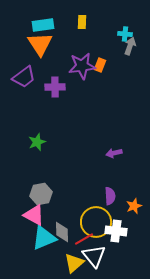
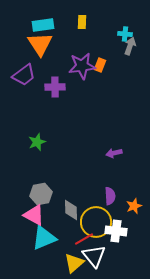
purple trapezoid: moved 2 px up
gray diamond: moved 9 px right, 22 px up
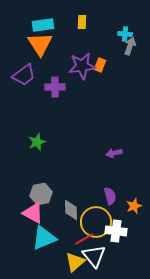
purple semicircle: rotated 12 degrees counterclockwise
pink triangle: moved 1 px left, 2 px up
yellow triangle: moved 1 px right, 1 px up
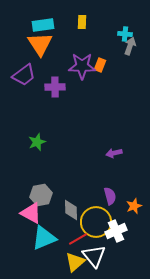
purple star: rotated 8 degrees clockwise
gray hexagon: moved 1 px down
pink triangle: moved 2 px left
white cross: rotated 30 degrees counterclockwise
red line: moved 6 px left
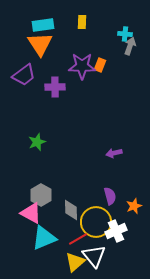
gray hexagon: rotated 20 degrees counterclockwise
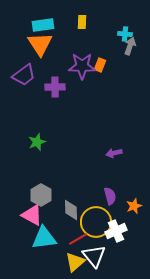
pink triangle: moved 1 px right, 2 px down
cyan triangle: rotated 16 degrees clockwise
